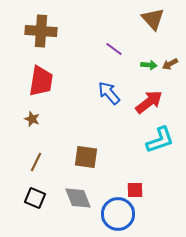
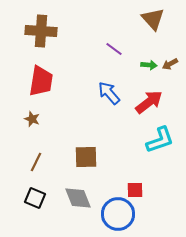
brown square: rotated 10 degrees counterclockwise
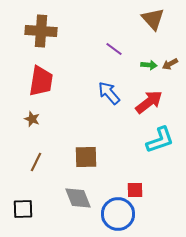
black square: moved 12 px left, 11 px down; rotated 25 degrees counterclockwise
